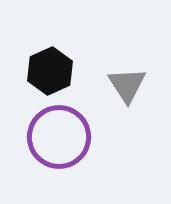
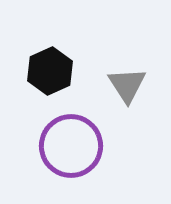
purple circle: moved 12 px right, 9 px down
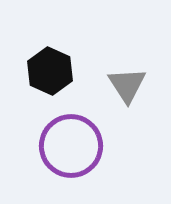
black hexagon: rotated 12 degrees counterclockwise
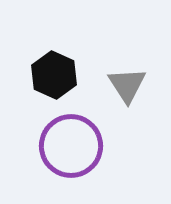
black hexagon: moved 4 px right, 4 px down
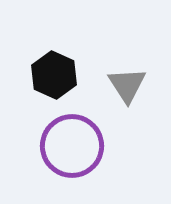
purple circle: moved 1 px right
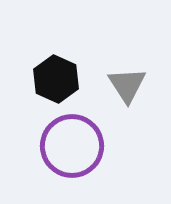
black hexagon: moved 2 px right, 4 px down
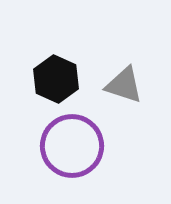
gray triangle: moved 3 px left; rotated 39 degrees counterclockwise
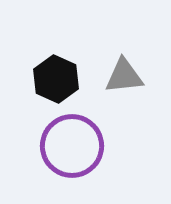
gray triangle: moved 9 px up; rotated 24 degrees counterclockwise
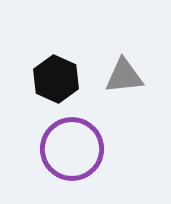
purple circle: moved 3 px down
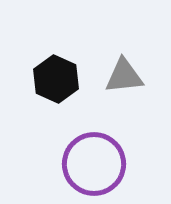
purple circle: moved 22 px right, 15 px down
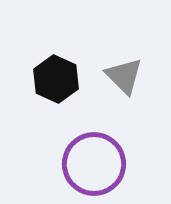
gray triangle: rotated 51 degrees clockwise
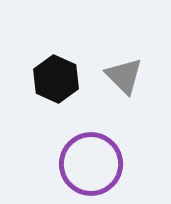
purple circle: moved 3 px left
